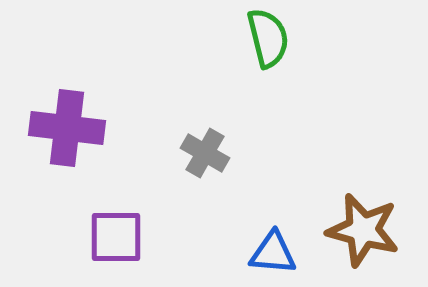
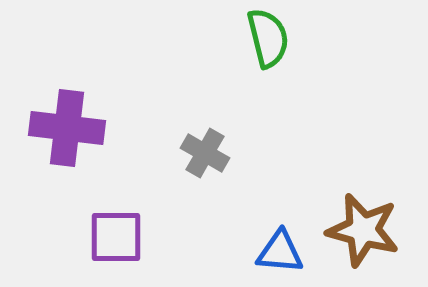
blue triangle: moved 7 px right, 1 px up
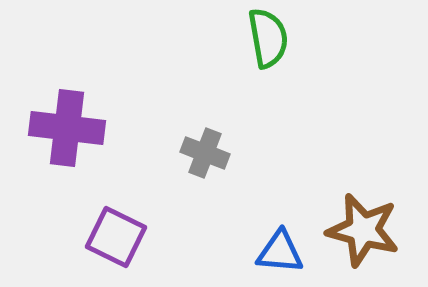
green semicircle: rotated 4 degrees clockwise
gray cross: rotated 9 degrees counterclockwise
purple square: rotated 26 degrees clockwise
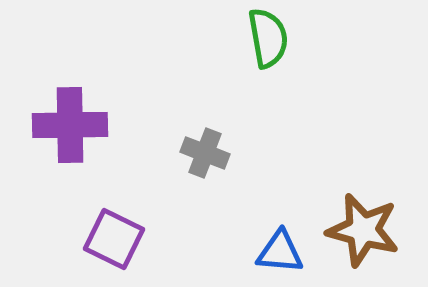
purple cross: moved 3 px right, 3 px up; rotated 8 degrees counterclockwise
purple square: moved 2 px left, 2 px down
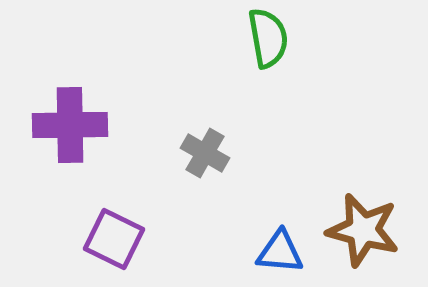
gray cross: rotated 9 degrees clockwise
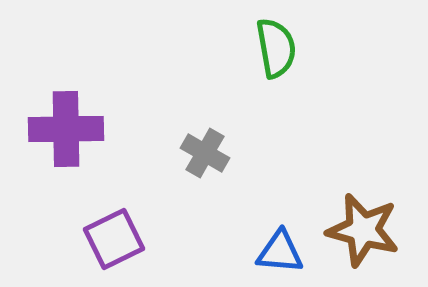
green semicircle: moved 8 px right, 10 px down
purple cross: moved 4 px left, 4 px down
purple square: rotated 38 degrees clockwise
